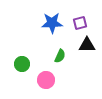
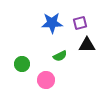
green semicircle: rotated 40 degrees clockwise
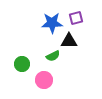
purple square: moved 4 px left, 5 px up
black triangle: moved 18 px left, 4 px up
green semicircle: moved 7 px left
pink circle: moved 2 px left
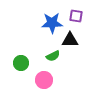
purple square: moved 2 px up; rotated 24 degrees clockwise
black triangle: moved 1 px right, 1 px up
green circle: moved 1 px left, 1 px up
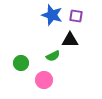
blue star: moved 8 px up; rotated 20 degrees clockwise
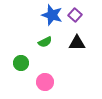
purple square: moved 1 px left, 1 px up; rotated 32 degrees clockwise
black triangle: moved 7 px right, 3 px down
green semicircle: moved 8 px left, 14 px up
pink circle: moved 1 px right, 2 px down
